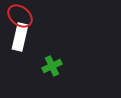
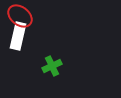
white rectangle: moved 2 px left, 1 px up
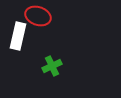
red ellipse: moved 18 px right; rotated 20 degrees counterclockwise
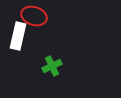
red ellipse: moved 4 px left
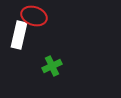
white rectangle: moved 1 px right, 1 px up
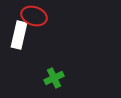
green cross: moved 2 px right, 12 px down
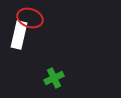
red ellipse: moved 4 px left, 2 px down
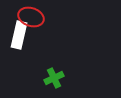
red ellipse: moved 1 px right, 1 px up
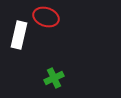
red ellipse: moved 15 px right
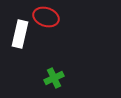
white rectangle: moved 1 px right, 1 px up
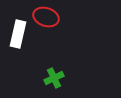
white rectangle: moved 2 px left
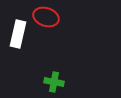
green cross: moved 4 px down; rotated 36 degrees clockwise
